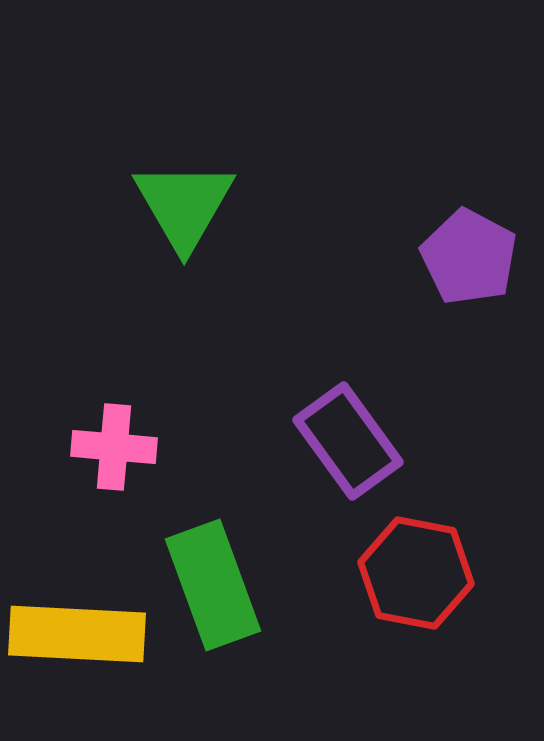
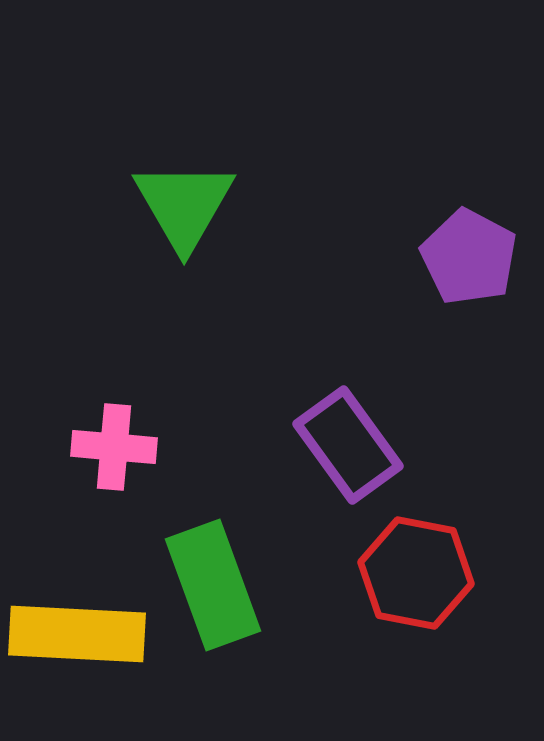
purple rectangle: moved 4 px down
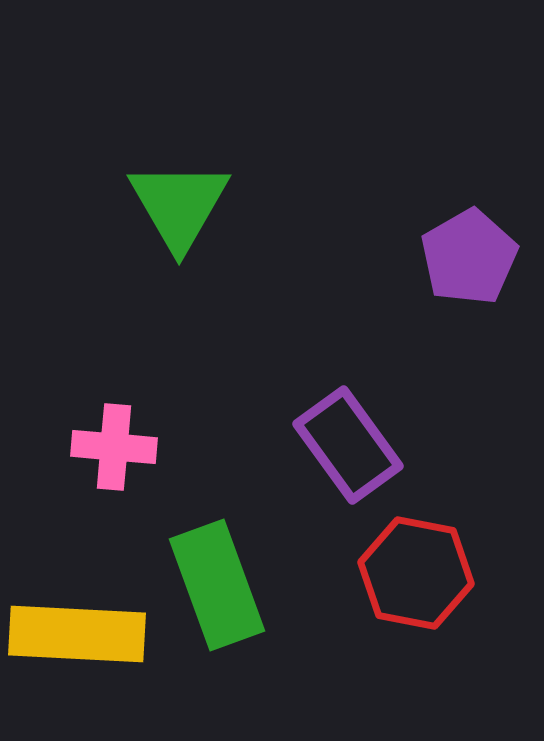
green triangle: moved 5 px left
purple pentagon: rotated 14 degrees clockwise
green rectangle: moved 4 px right
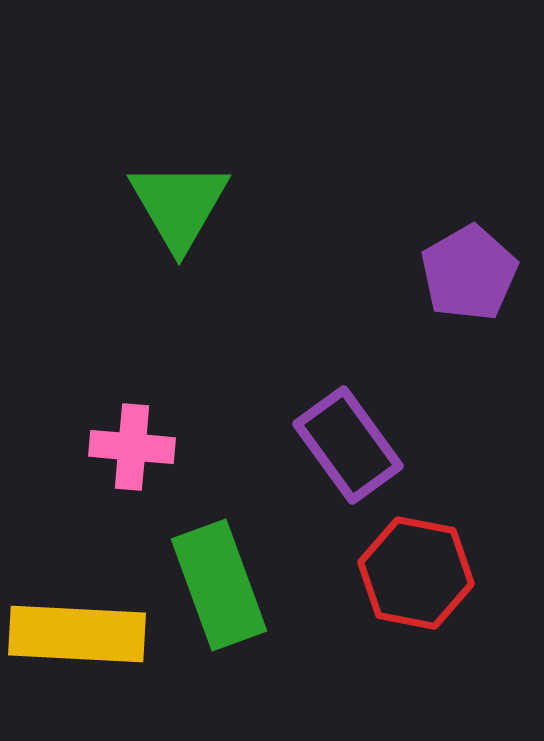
purple pentagon: moved 16 px down
pink cross: moved 18 px right
green rectangle: moved 2 px right
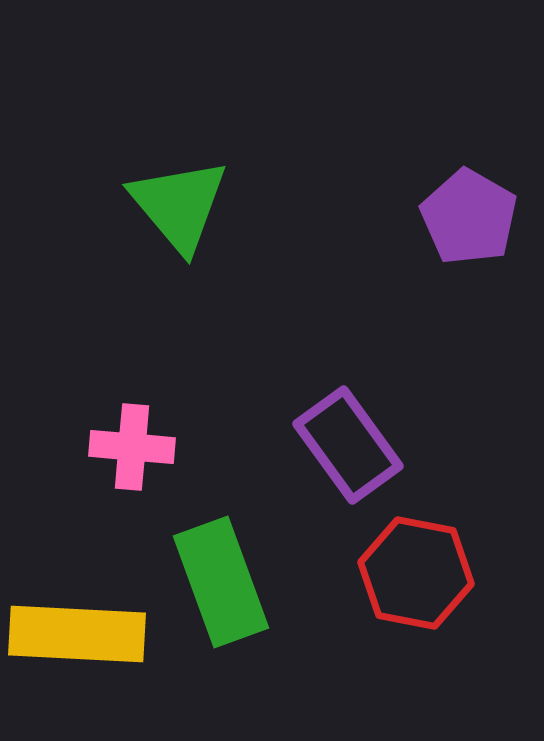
green triangle: rotated 10 degrees counterclockwise
purple pentagon: moved 56 px up; rotated 12 degrees counterclockwise
green rectangle: moved 2 px right, 3 px up
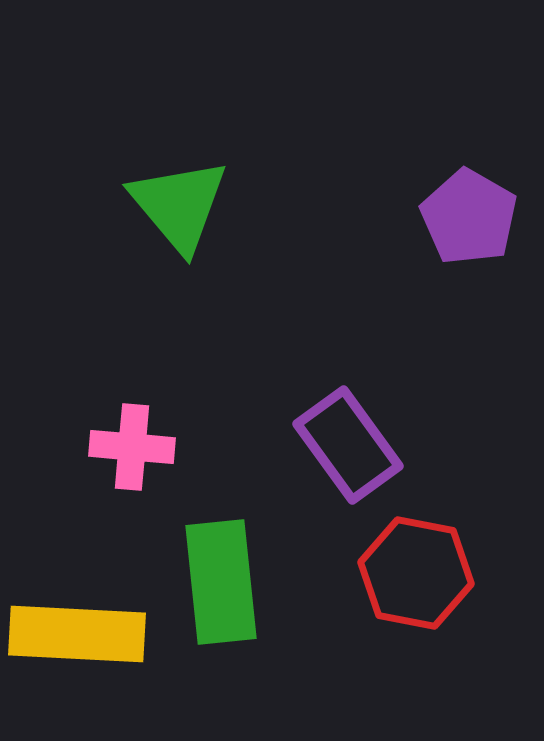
green rectangle: rotated 14 degrees clockwise
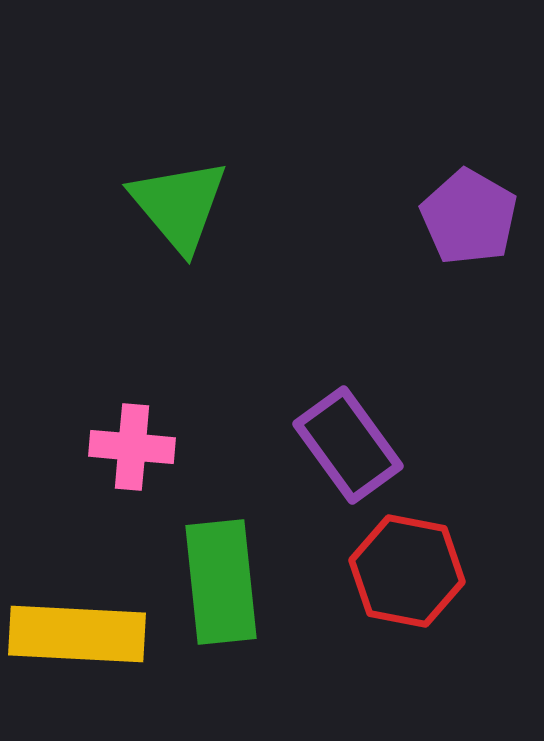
red hexagon: moved 9 px left, 2 px up
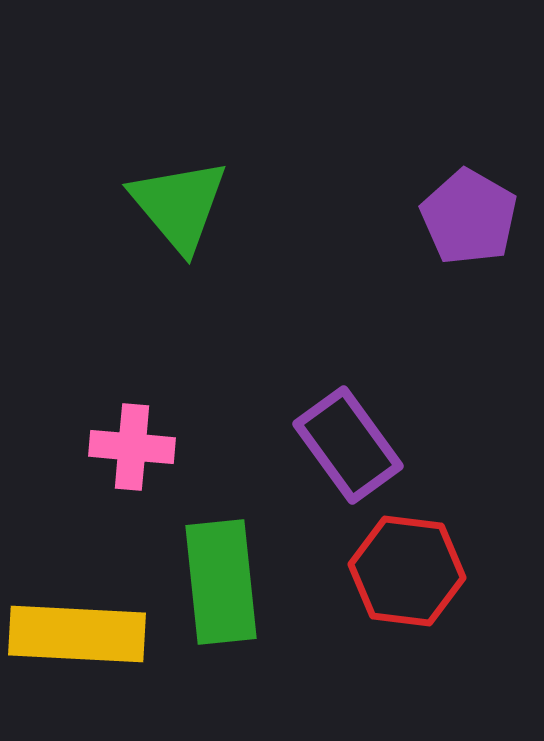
red hexagon: rotated 4 degrees counterclockwise
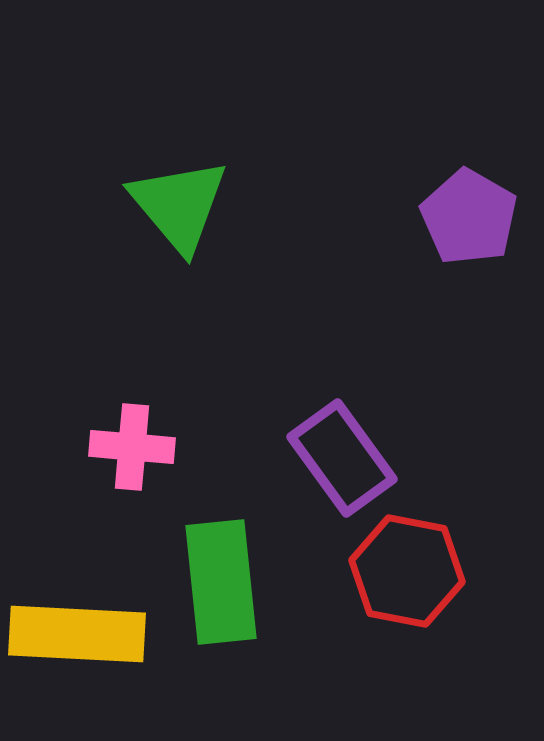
purple rectangle: moved 6 px left, 13 px down
red hexagon: rotated 4 degrees clockwise
